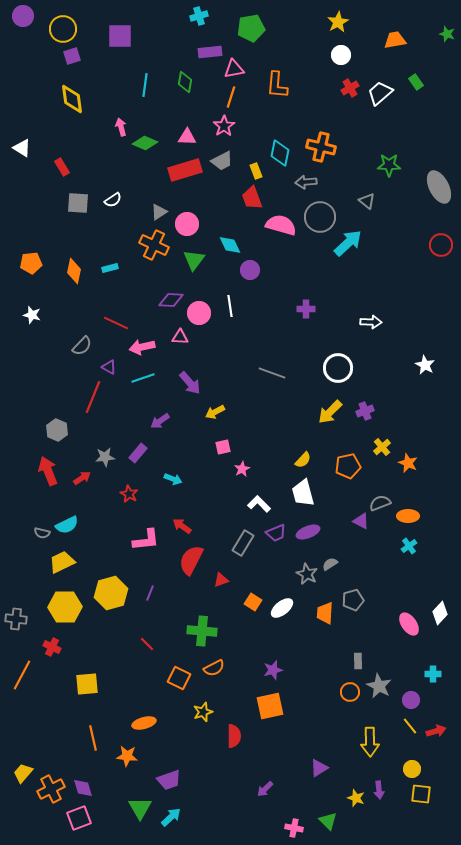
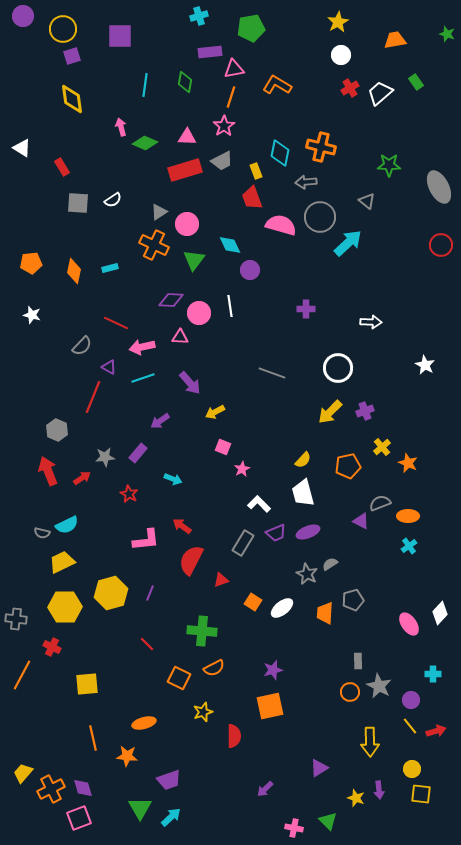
orange L-shape at (277, 85): rotated 116 degrees clockwise
pink square at (223, 447): rotated 35 degrees clockwise
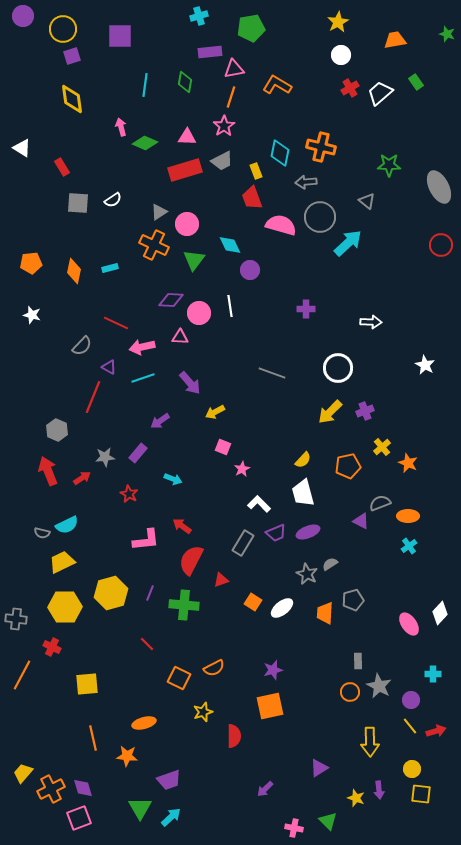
green cross at (202, 631): moved 18 px left, 26 px up
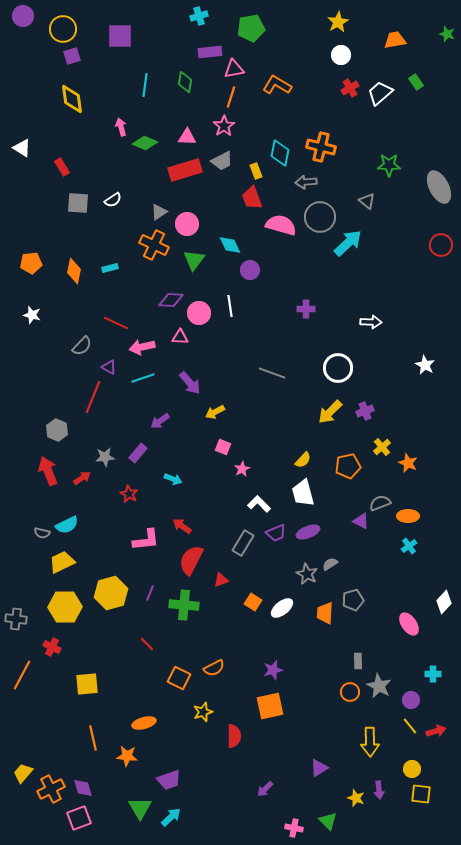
white diamond at (440, 613): moved 4 px right, 11 px up
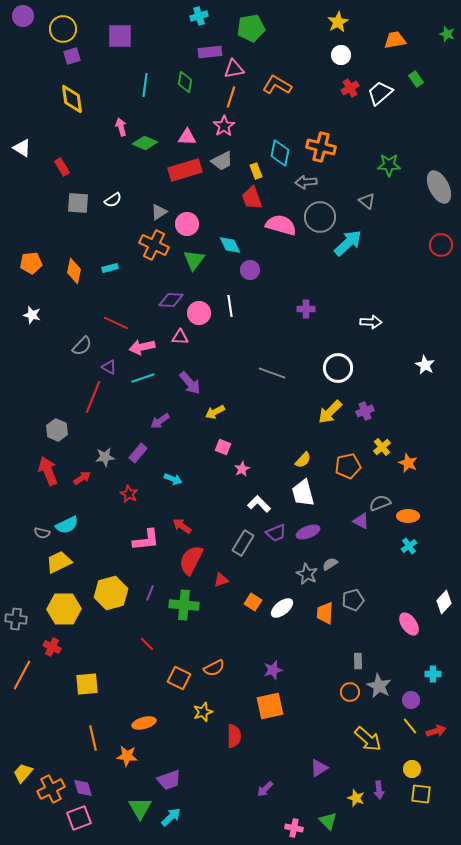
green rectangle at (416, 82): moved 3 px up
yellow trapezoid at (62, 562): moved 3 px left
yellow hexagon at (65, 607): moved 1 px left, 2 px down
yellow arrow at (370, 742): moved 2 px left, 3 px up; rotated 48 degrees counterclockwise
